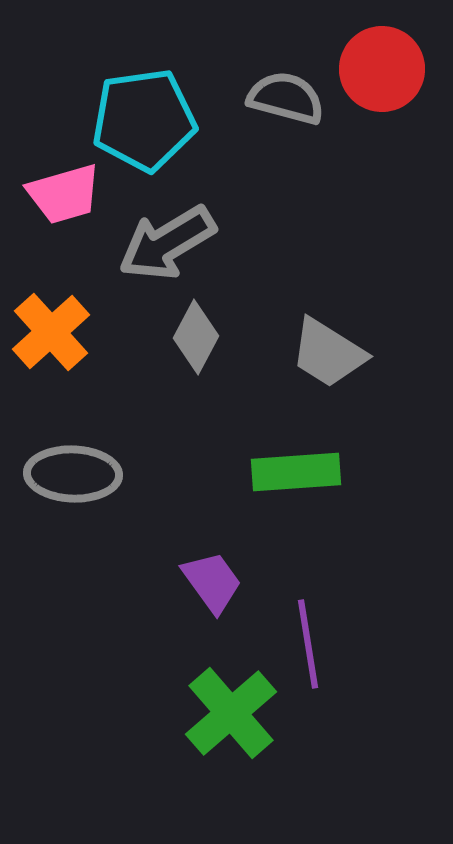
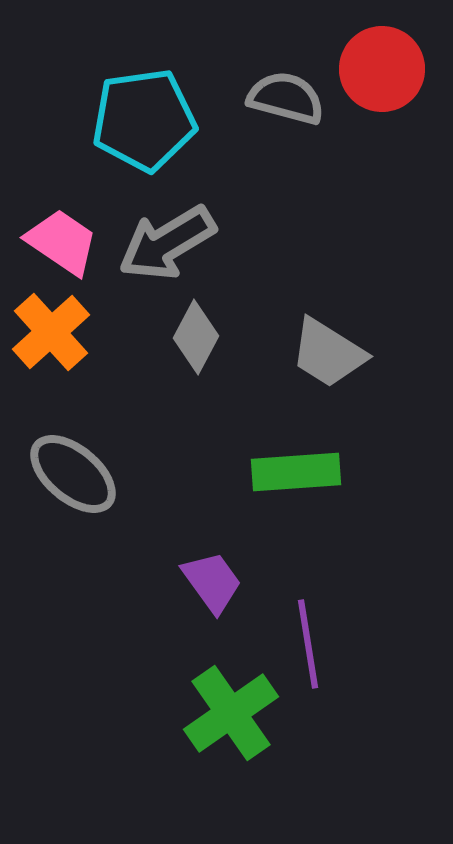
pink trapezoid: moved 2 px left, 48 px down; rotated 130 degrees counterclockwise
gray ellipse: rotated 38 degrees clockwise
green cross: rotated 6 degrees clockwise
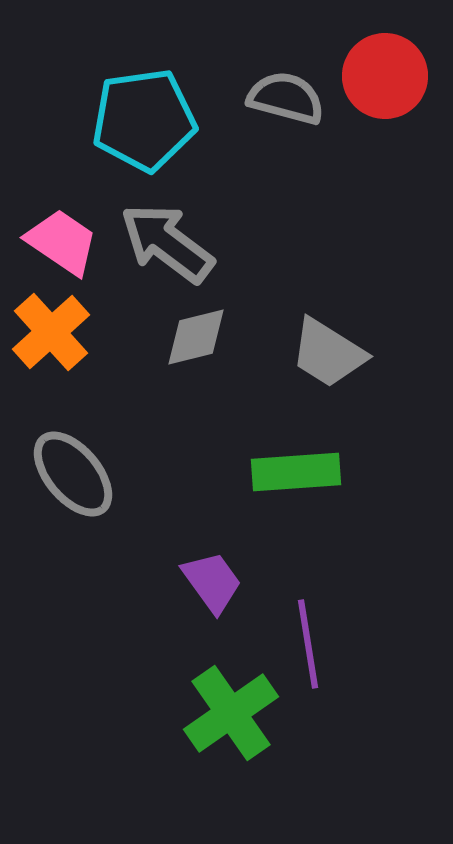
red circle: moved 3 px right, 7 px down
gray arrow: rotated 68 degrees clockwise
gray diamond: rotated 48 degrees clockwise
gray ellipse: rotated 10 degrees clockwise
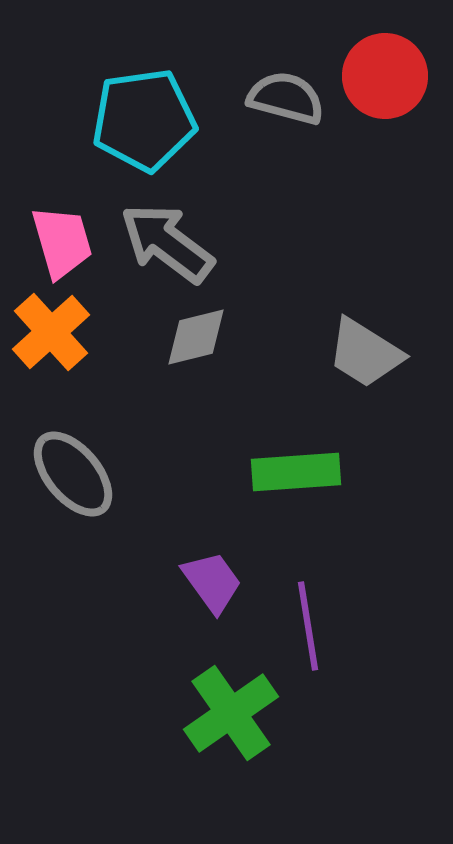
pink trapezoid: rotated 40 degrees clockwise
gray trapezoid: moved 37 px right
purple line: moved 18 px up
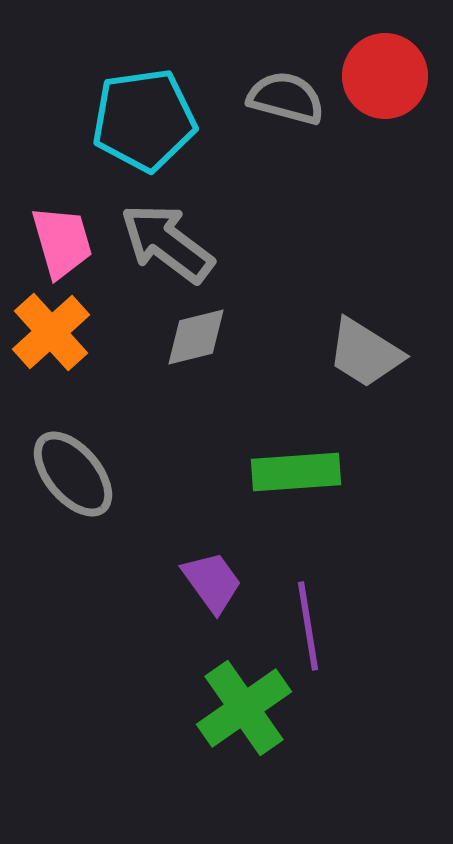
green cross: moved 13 px right, 5 px up
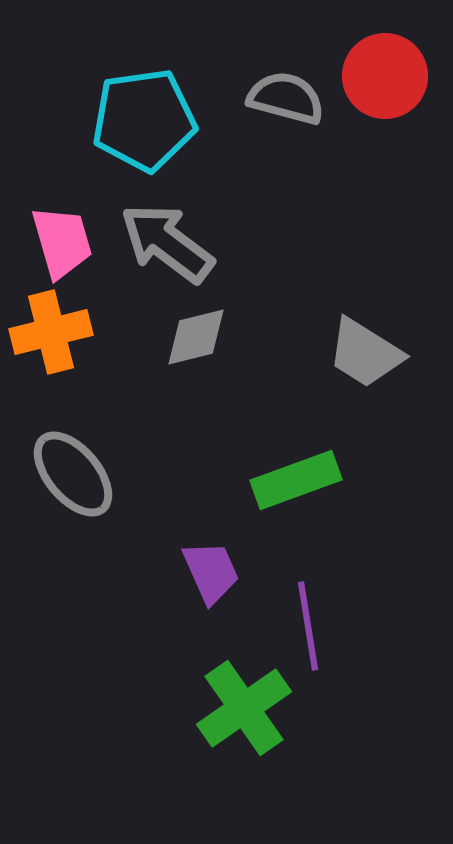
orange cross: rotated 28 degrees clockwise
green rectangle: moved 8 px down; rotated 16 degrees counterclockwise
purple trapezoid: moved 1 px left, 10 px up; rotated 12 degrees clockwise
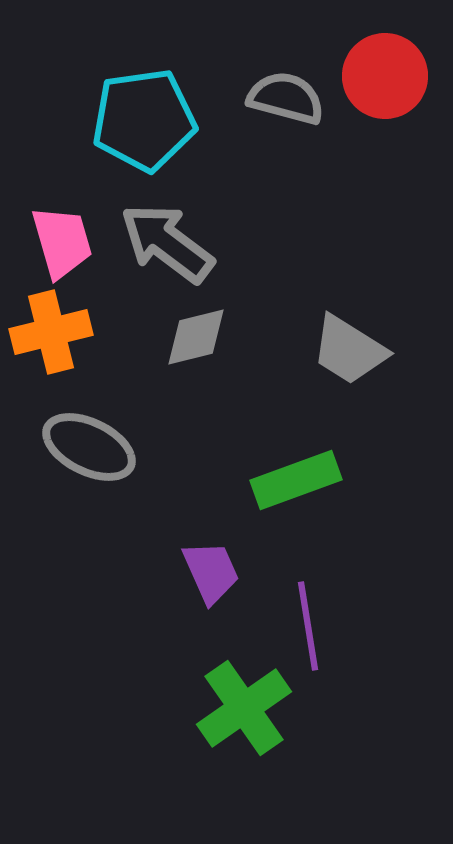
gray trapezoid: moved 16 px left, 3 px up
gray ellipse: moved 16 px right, 27 px up; rotated 24 degrees counterclockwise
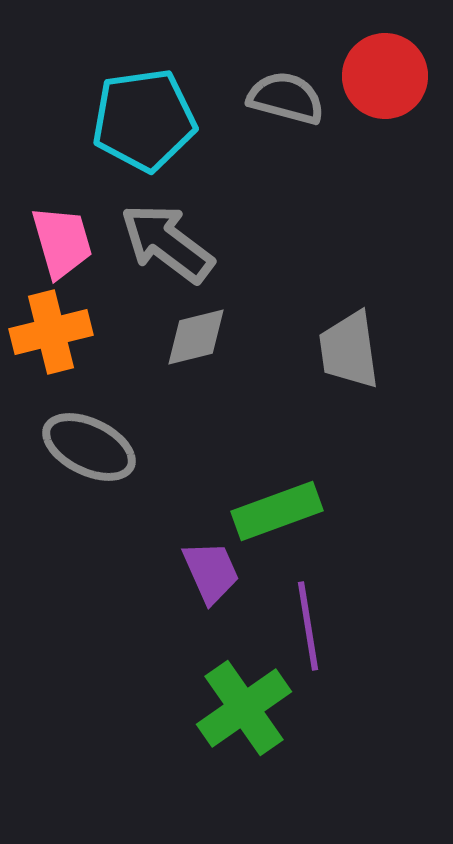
gray trapezoid: rotated 50 degrees clockwise
green rectangle: moved 19 px left, 31 px down
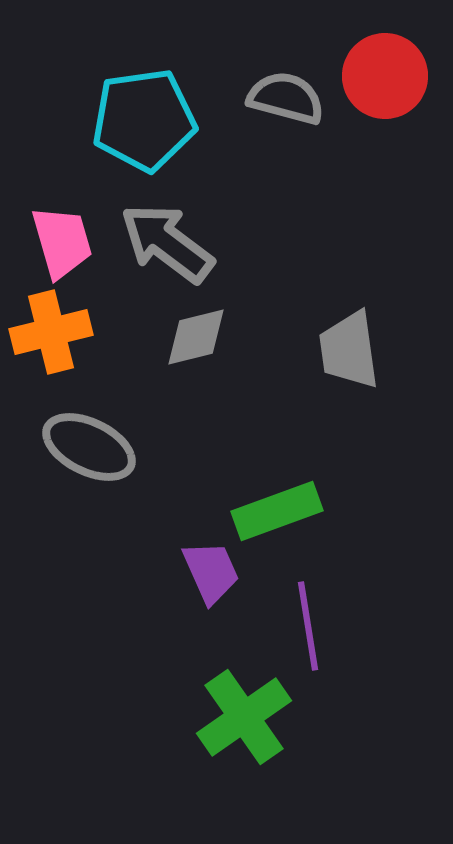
green cross: moved 9 px down
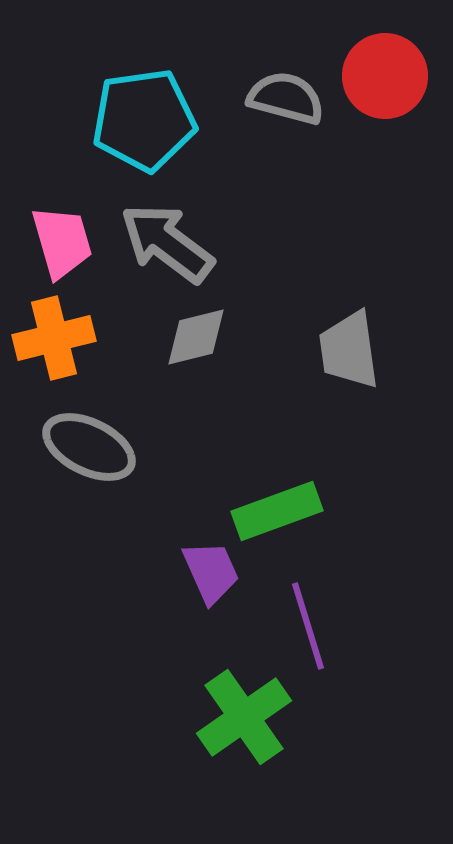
orange cross: moved 3 px right, 6 px down
purple line: rotated 8 degrees counterclockwise
